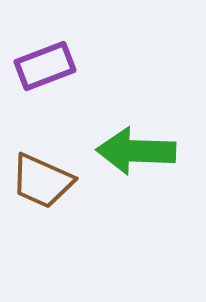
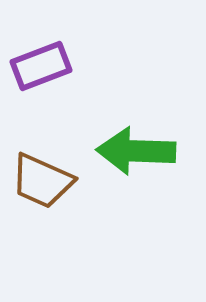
purple rectangle: moved 4 px left
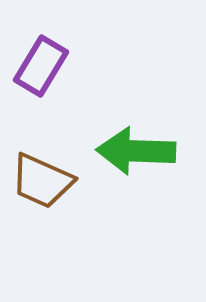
purple rectangle: rotated 38 degrees counterclockwise
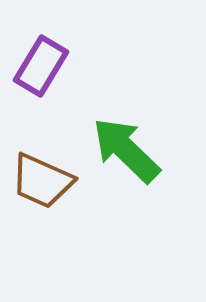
green arrow: moved 10 px left, 1 px up; rotated 42 degrees clockwise
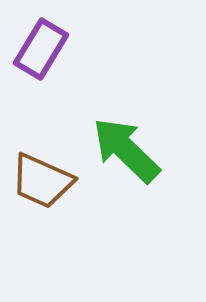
purple rectangle: moved 17 px up
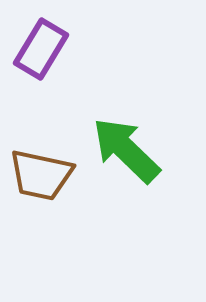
brown trapezoid: moved 1 px left, 6 px up; rotated 12 degrees counterclockwise
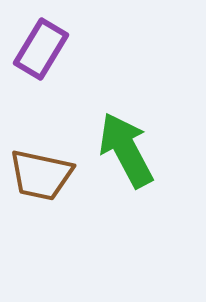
green arrow: rotated 18 degrees clockwise
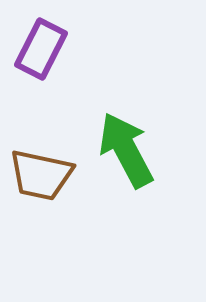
purple rectangle: rotated 4 degrees counterclockwise
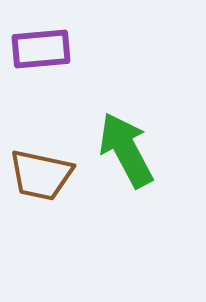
purple rectangle: rotated 58 degrees clockwise
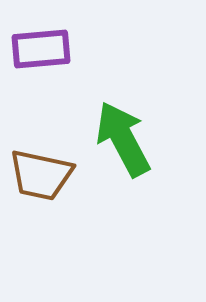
green arrow: moved 3 px left, 11 px up
